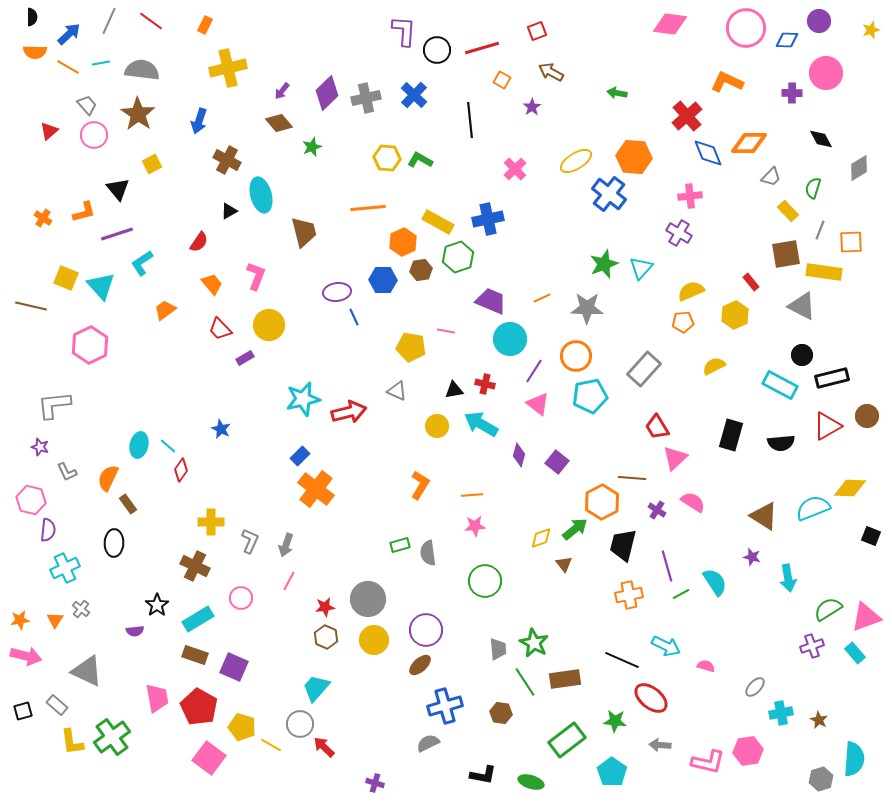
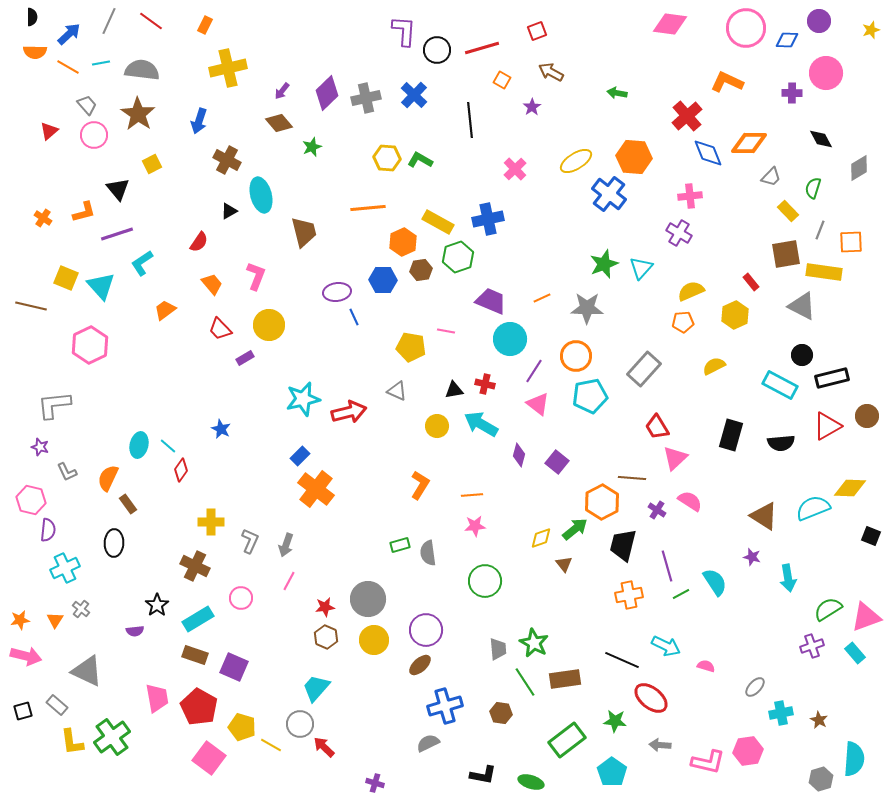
pink semicircle at (693, 502): moved 3 px left, 1 px up
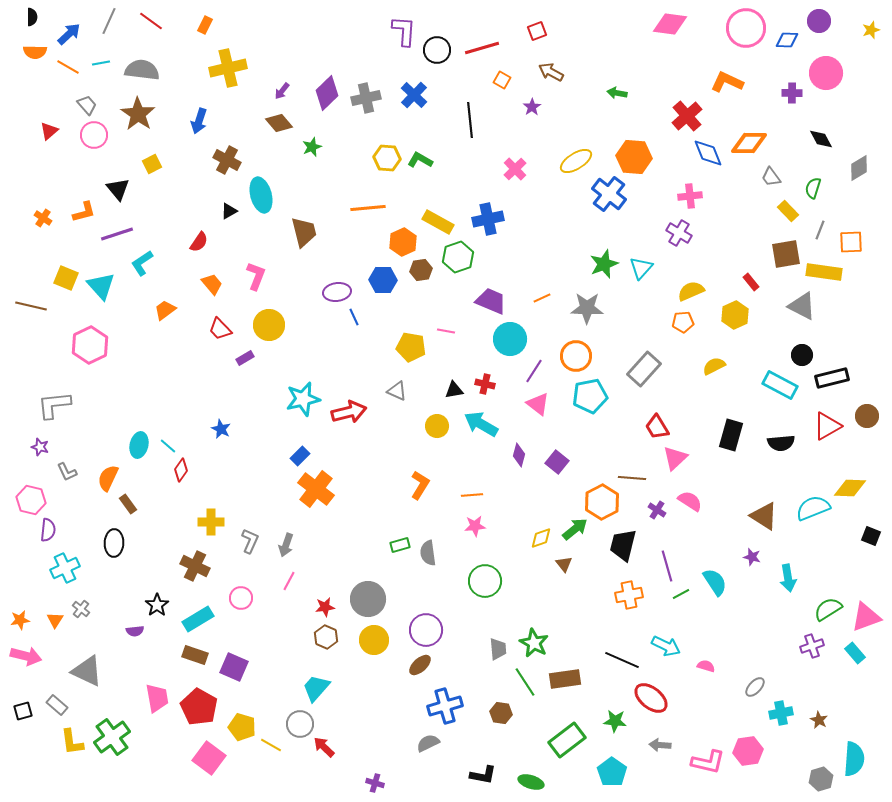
gray trapezoid at (771, 177): rotated 100 degrees clockwise
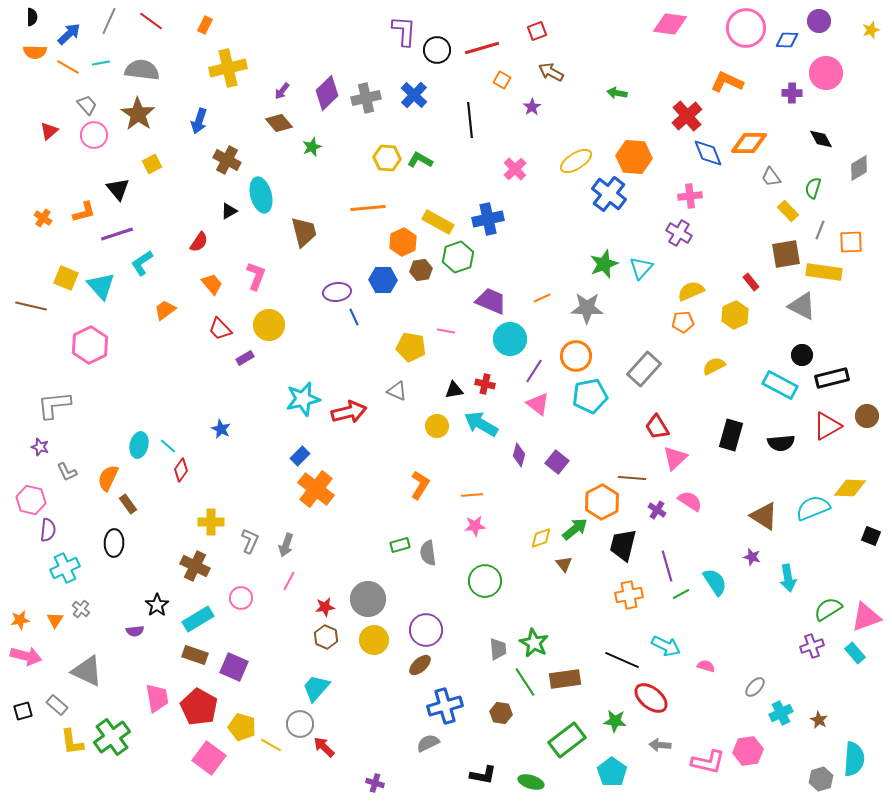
cyan cross at (781, 713): rotated 15 degrees counterclockwise
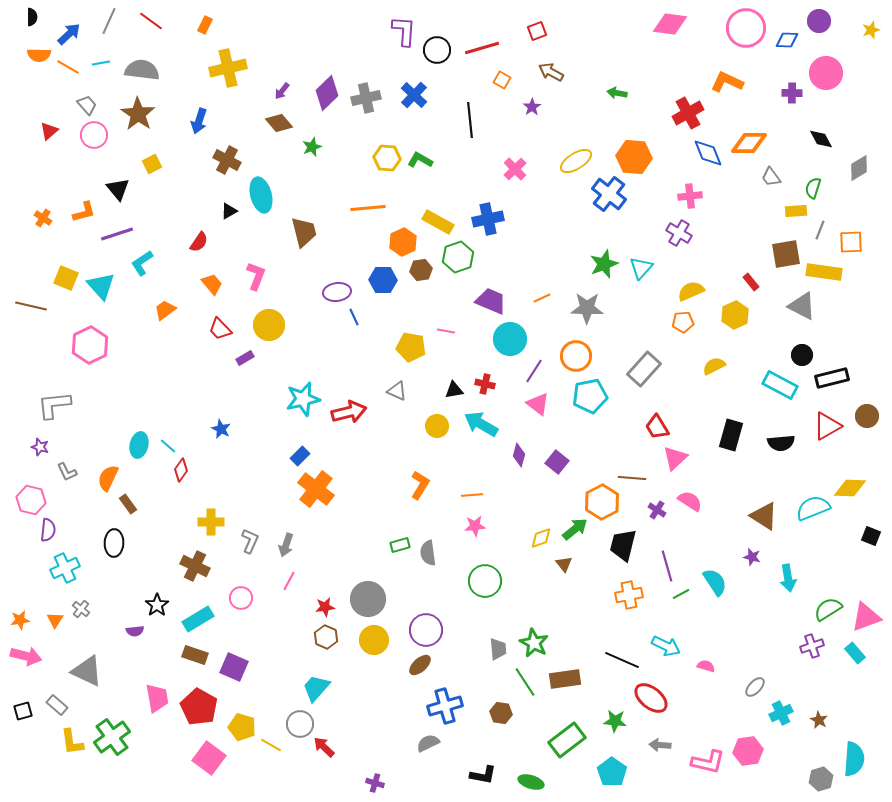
orange semicircle at (35, 52): moved 4 px right, 3 px down
red cross at (687, 116): moved 1 px right, 3 px up; rotated 12 degrees clockwise
yellow rectangle at (788, 211): moved 8 px right; rotated 50 degrees counterclockwise
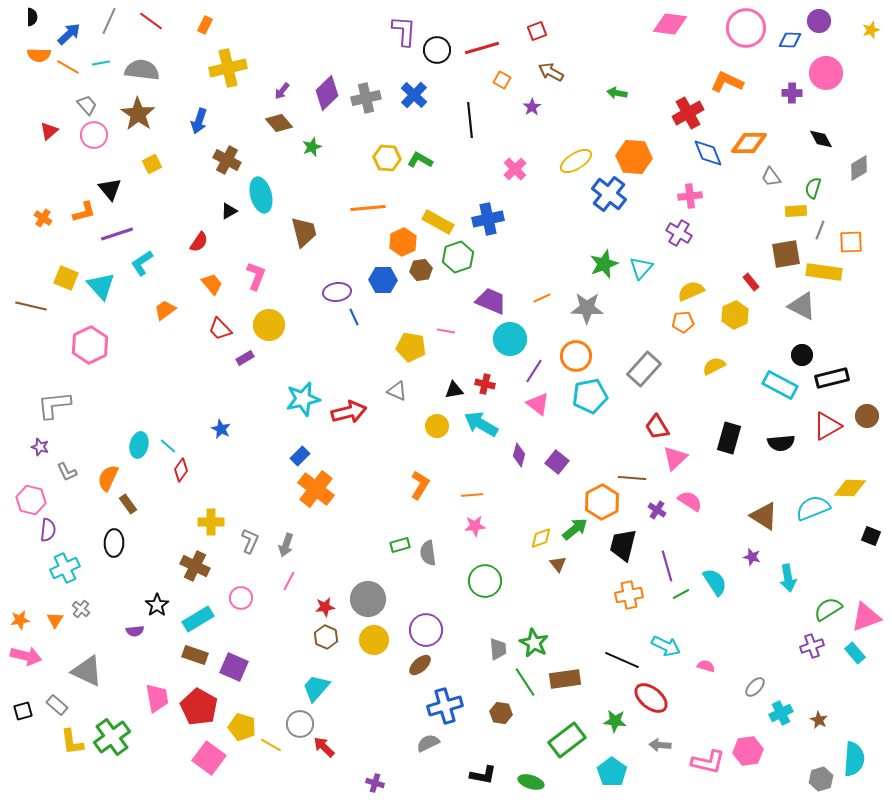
blue diamond at (787, 40): moved 3 px right
black triangle at (118, 189): moved 8 px left
black rectangle at (731, 435): moved 2 px left, 3 px down
brown triangle at (564, 564): moved 6 px left
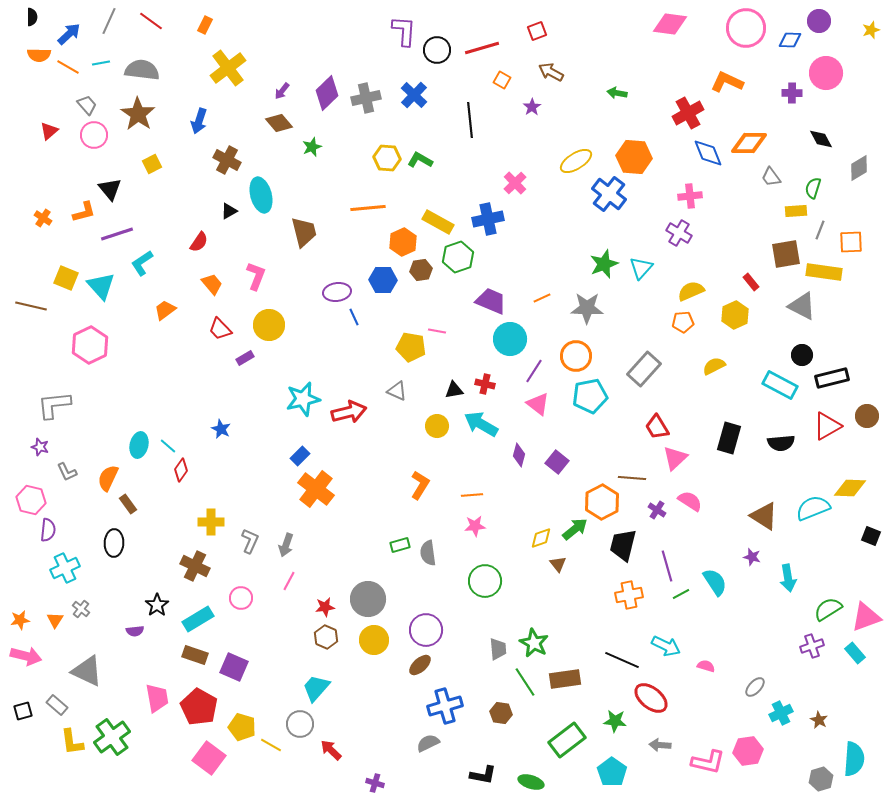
yellow cross at (228, 68): rotated 24 degrees counterclockwise
pink cross at (515, 169): moved 14 px down
pink line at (446, 331): moved 9 px left
red arrow at (324, 747): moved 7 px right, 3 px down
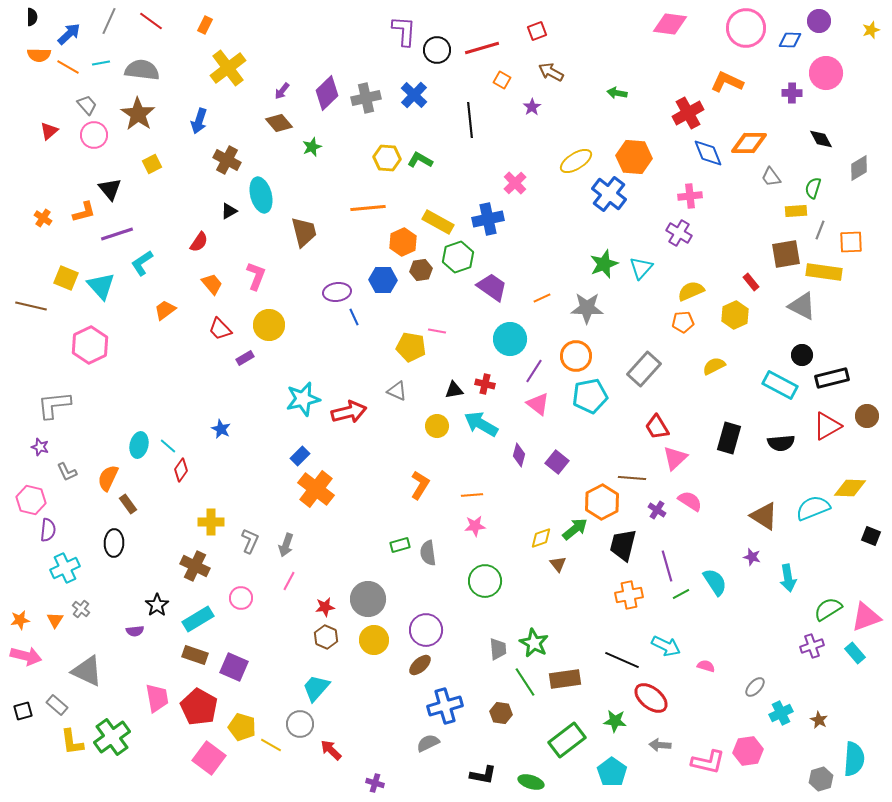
purple trapezoid at (491, 301): moved 1 px right, 14 px up; rotated 12 degrees clockwise
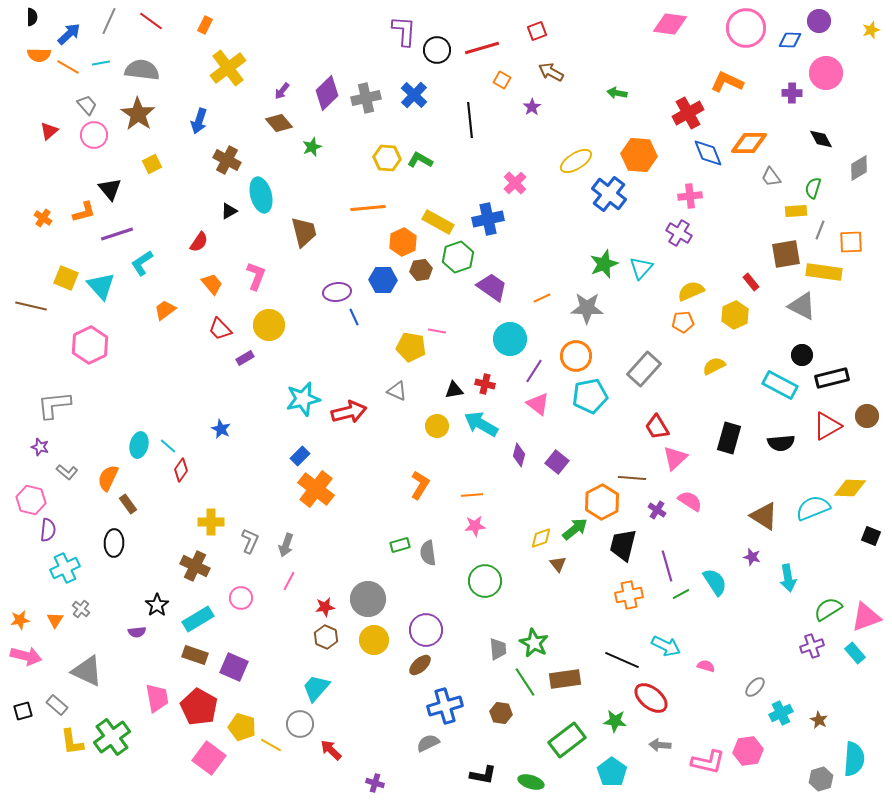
orange hexagon at (634, 157): moved 5 px right, 2 px up
gray L-shape at (67, 472): rotated 25 degrees counterclockwise
purple semicircle at (135, 631): moved 2 px right, 1 px down
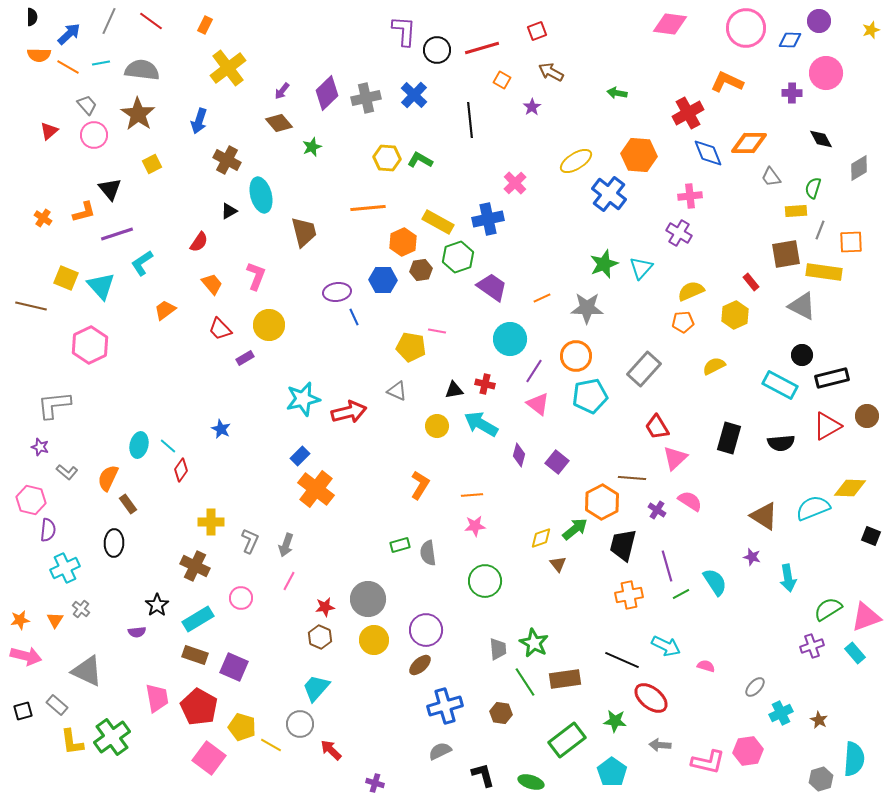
brown hexagon at (326, 637): moved 6 px left
gray semicircle at (428, 743): moved 12 px right, 8 px down
black L-shape at (483, 775): rotated 116 degrees counterclockwise
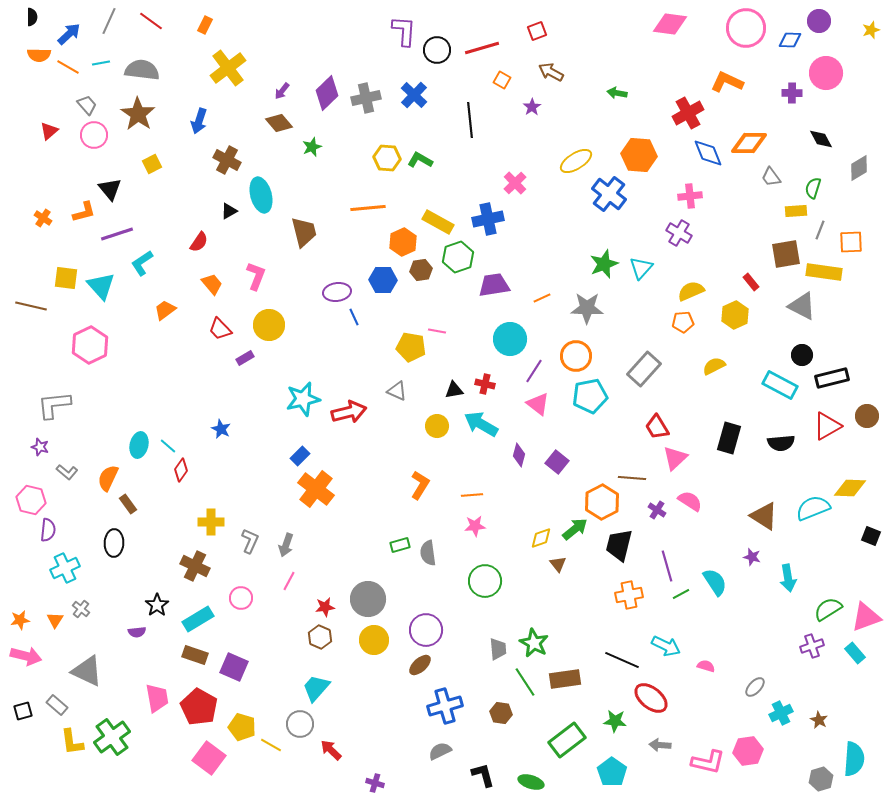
yellow square at (66, 278): rotated 15 degrees counterclockwise
purple trapezoid at (492, 287): moved 2 px right, 2 px up; rotated 44 degrees counterclockwise
black trapezoid at (623, 545): moved 4 px left
